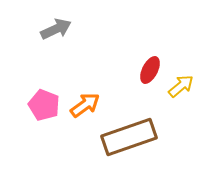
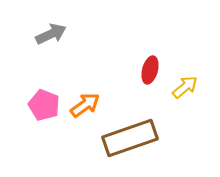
gray arrow: moved 5 px left, 5 px down
red ellipse: rotated 12 degrees counterclockwise
yellow arrow: moved 4 px right, 1 px down
brown rectangle: moved 1 px right, 1 px down
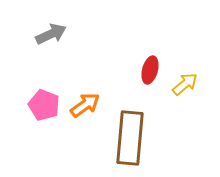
yellow arrow: moved 3 px up
brown rectangle: rotated 66 degrees counterclockwise
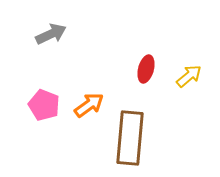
red ellipse: moved 4 px left, 1 px up
yellow arrow: moved 4 px right, 8 px up
orange arrow: moved 4 px right
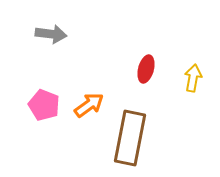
gray arrow: rotated 32 degrees clockwise
yellow arrow: moved 4 px right, 2 px down; rotated 40 degrees counterclockwise
brown rectangle: rotated 6 degrees clockwise
